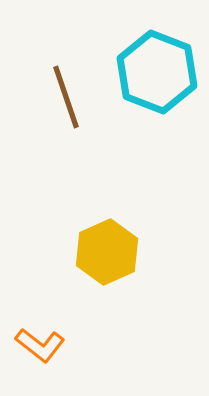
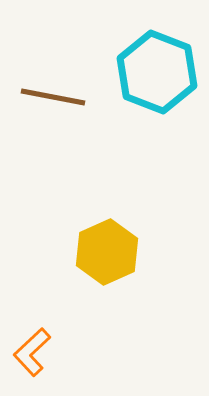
brown line: moved 13 px left; rotated 60 degrees counterclockwise
orange L-shape: moved 8 px left, 7 px down; rotated 99 degrees clockwise
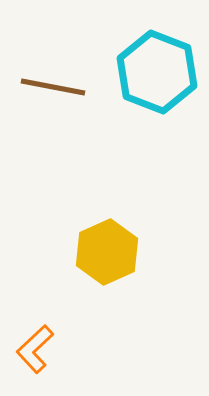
brown line: moved 10 px up
orange L-shape: moved 3 px right, 3 px up
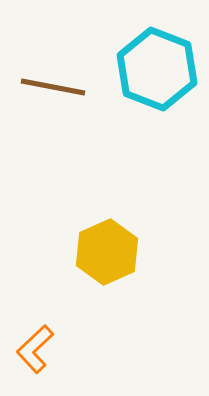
cyan hexagon: moved 3 px up
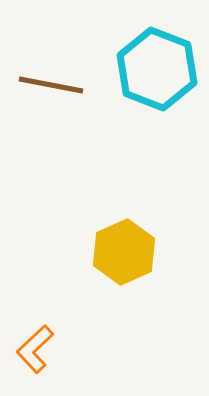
brown line: moved 2 px left, 2 px up
yellow hexagon: moved 17 px right
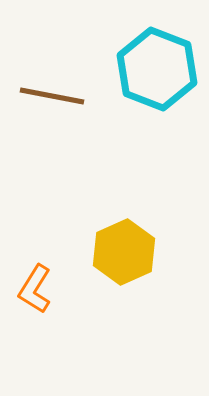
brown line: moved 1 px right, 11 px down
orange L-shape: moved 60 px up; rotated 15 degrees counterclockwise
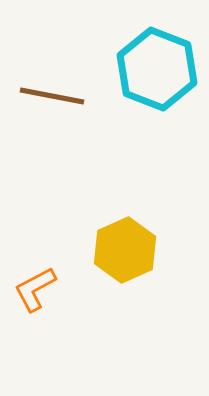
yellow hexagon: moved 1 px right, 2 px up
orange L-shape: rotated 30 degrees clockwise
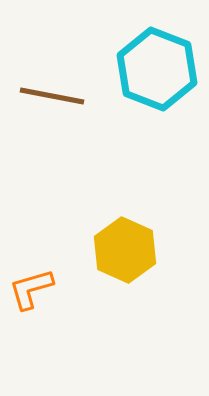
yellow hexagon: rotated 12 degrees counterclockwise
orange L-shape: moved 4 px left; rotated 12 degrees clockwise
